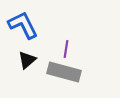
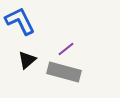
blue L-shape: moved 3 px left, 4 px up
purple line: rotated 42 degrees clockwise
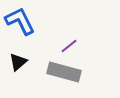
purple line: moved 3 px right, 3 px up
black triangle: moved 9 px left, 2 px down
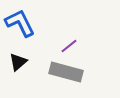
blue L-shape: moved 2 px down
gray rectangle: moved 2 px right
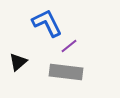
blue L-shape: moved 27 px right
gray rectangle: rotated 8 degrees counterclockwise
